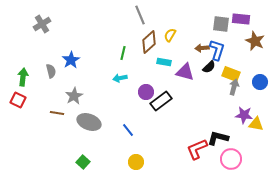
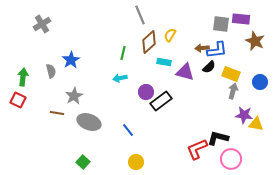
blue L-shape: rotated 65 degrees clockwise
gray arrow: moved 1 px left, 4 px down
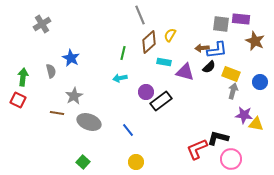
blue star: moved 2 px up; rotated 12 degrees counterclockwise
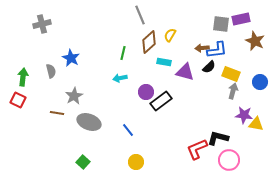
purple rectangle: rotated 18 degrees counterclockwise
gray cross: rotated 18 degrees clockwise
pink circle: moved 2 px left, 1 px down
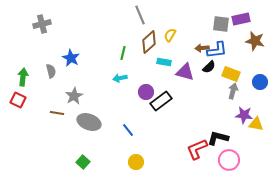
brown star: rotated 12 degrees counterclockwise
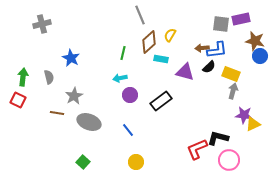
cyan rectangle: moved 3 px left, 3 px up
gray semicircle: moved 2 px left, 6 px down
blue circle: moved 26 px up
purple circle: moved 16 px left, 3 px down
yellow triangle: moved 3 px left; rotated 35 degrees counterclockwise
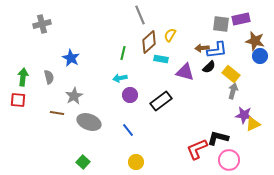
yellow rectangle: rotated 18 degrees clockwise
red square: rotated 21 degrees counterclockwise
